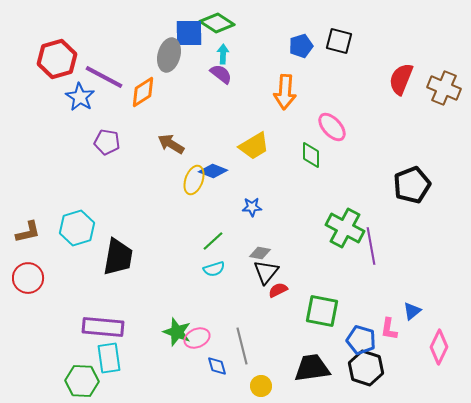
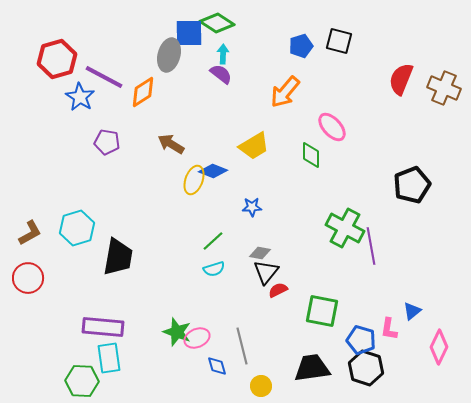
orange arrow at (285, 92): rotated 36 degrees clockwise
brown L-shape at (28, 232): moved 2 px right, 1 px down; rotated 16 degrees counterclockwise
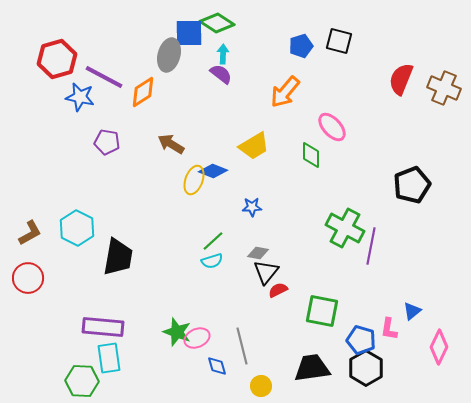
blue star at (80, 97): rotated 20 degrees counterclockwise
cyan hexagon at (77, 228): rotated 16 degrees counterclockwise
purple line at (371, 246): rotated 21 degrees clockwise
gray diamond at (260, 253): moved 2 px left
cyan semicircle at (214, 269): moved 2 px left, 8 px up
black hexagon at (366, 368): rotated 12 degrees clockwise
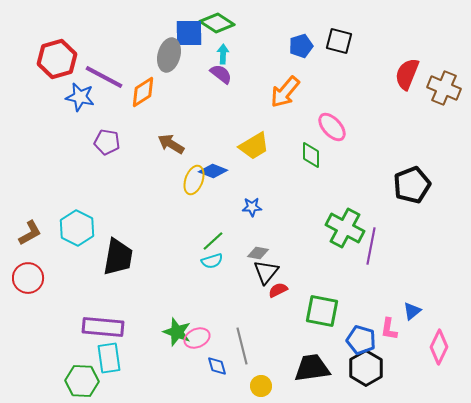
red semicircle at (401, 79): moved 6 px right, 5 px up
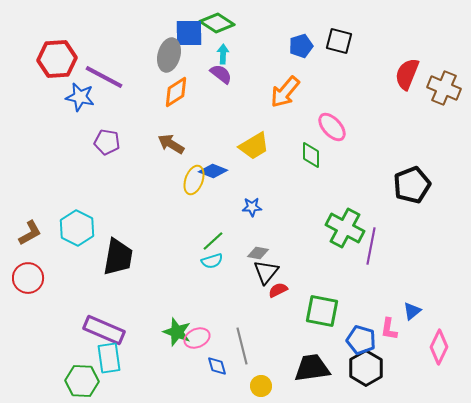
red hexagon at (57, 59): rotated 12 degrees clockwise
orange diamond at (143, 92): moved 33 px right
purple rectangle at (103, 327): moved 1 px right, 3 px down; rotated 18 degrees clockwise
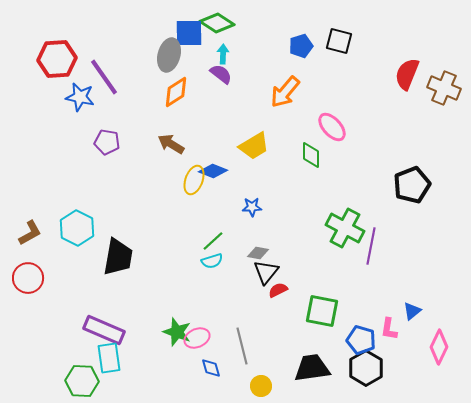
purple line at (104, 77): rotated 27 degrees clockwise
blue diamond at (217, 366): moved 6 px left, 2 px down
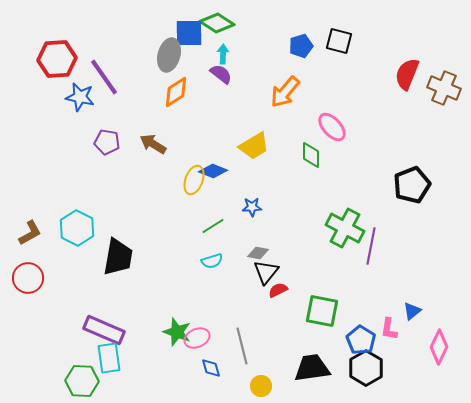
brown arrow at (171, 144): moved 18 px left
green line at (213, 241): moved 15 px up; rotated 10 degrees clockwise
blue pentagon at (361, 340): rotated 16 degrees clockwise
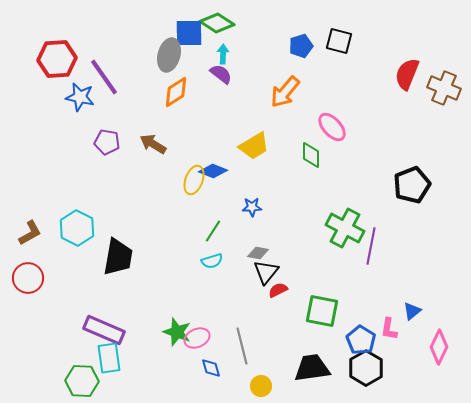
green line at (213, 226): moved 5 px down; rotated 25 degrees counterclockwise
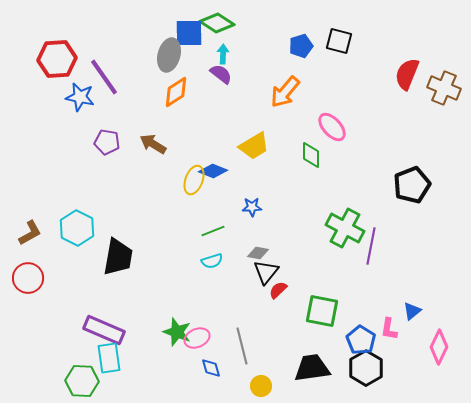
green line at (213, 231): rotated 35 degrees clockwise
red semicircle at (278, 290): rotated 18 degrees counterclockwise
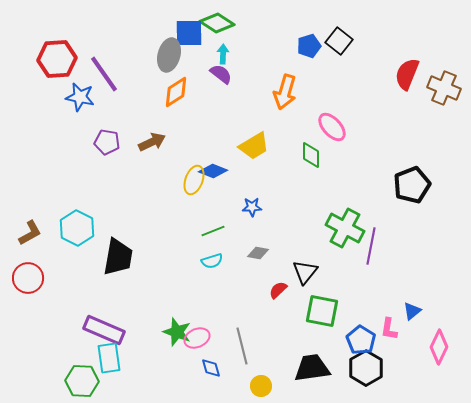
black square at (339, 41): rotated 24 degrees clockwise
blue pentagon at (301, 46): moved 8 px right
purple line at (104, 77): moved 3 px up
orange arrow at (285, 92): rotated 24 degrees counterclockwise
brown arrow at (153, 144): moved 1 px left, 2 px up; rotated 124 degrees clockwise
black triangle at (266, 272): moved 39 px right
